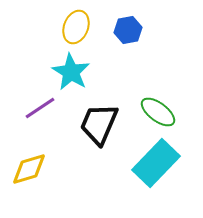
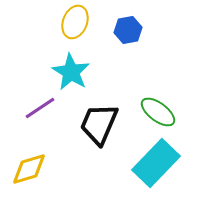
yellow ellipse: moved 1 px left, 5 px up
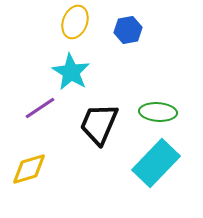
green ellipse: rotated 33 degrees counterclockwise
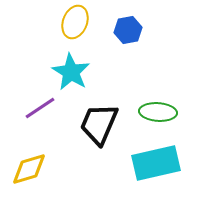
cyan rectangle: rotated 33 degrees clockwise
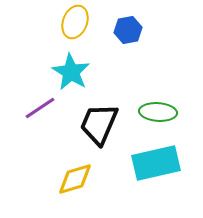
yellow diamond: moved 46 px right, 10 px down
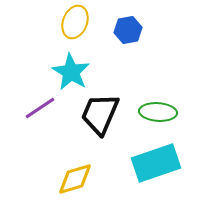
black trapezoid: moved 1 px right, 10 px up
cyan rectangle: rotated 6 degrees counterclockwise
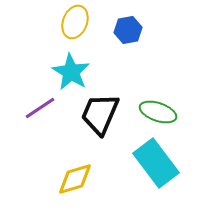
green ellipse: rotated 15 degrees clockwise
cyan rectangle: rotated 72 degrees clockwise
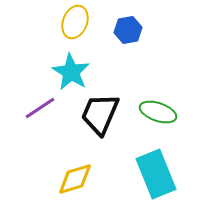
cyan rectangle: moved 11 px down; rotated 15 degrees clockwise
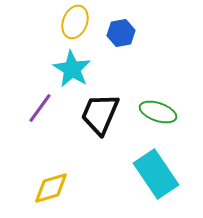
blue hexagon: moved 7 px left, 3 px down
cyan star: moved 1 px right, 3 px up
purple line: rotated 20 degrees counterclockwise
cyan rectangle: rotated 12 degrees counterclockwise
yellow diamond: moved 24 px left, 9 px down
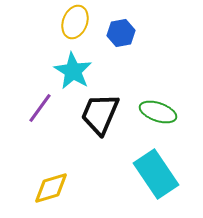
cyan star: moved 1 px right, 2 px down
